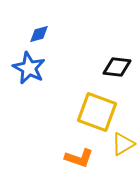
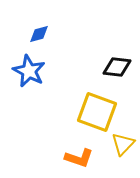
blue star: moved 3 px down
yellow triangle: rotated 15 degrees counterclockwise
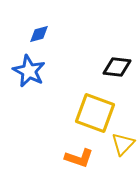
yellow square: moved 2 px left, 1 px down
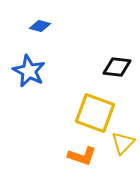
blue diamond: moved 1 px right, 8 px up; rotated 30 degrees clockwise
yellow triangle: moved 1 px up
orange L-shape: moved 3 px right, 2 px up
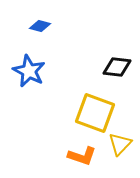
yellow triangle: moved 3 px left, 1 px down
